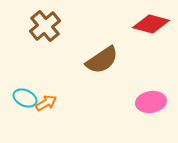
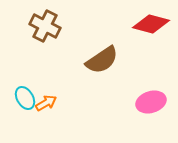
brown cross: rotated 24 degrees counterclockwise
cyan ellipse: rotated 35 degrees clockwise
pink ellipse: rotated 8 degrees counterclockwise
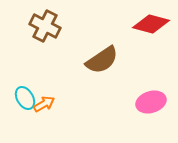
orange arrow: moved 2 px left, 1 px down
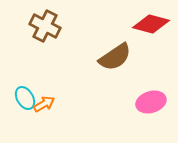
brown semicircle: moved 13 px right, 3 px up
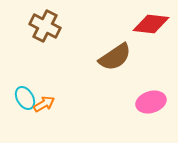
red diamond: rotated 9 degrees counterclockwise
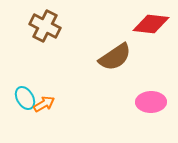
pink ellipse: rotated 16 degrees clockwise
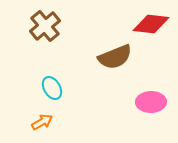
brown cross: rotated 24 degrees clockwise
brown semicircle: rotated 12 degrees clockwise
cyan ellipse: moved 27 px right, 10 px up
orange arrow: moved 2 px left, 18 px down
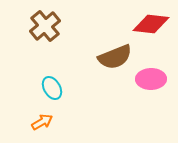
pink ellipse: moved 23 px up
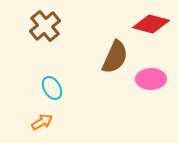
red diamond: rotated 9 degrees clockwise
brown semicircle: rotated 44 degrees counterclockwise
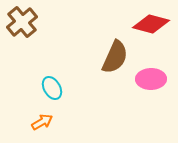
brown cross: moved 23 px left, 4 px up
